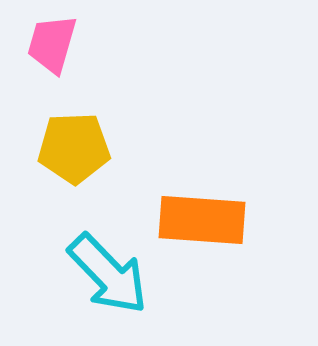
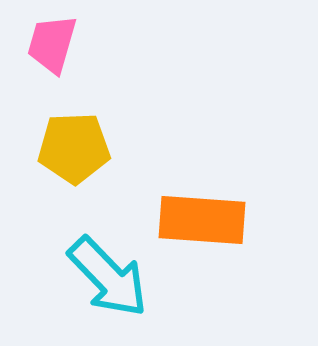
cyan arrow: moved 3 px down
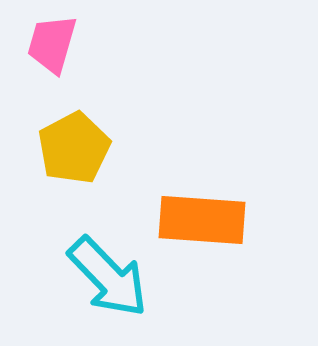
yellow pentagon: rotated 26 degrees counterclockwise
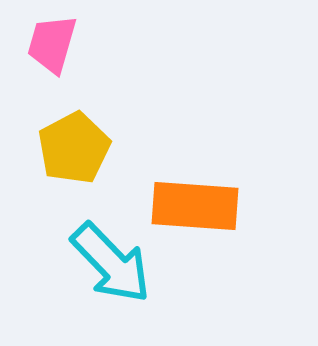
orange rectangle: moved 7 px left, 14 px up
cyan arrow: moved 3 px right, 14 px up
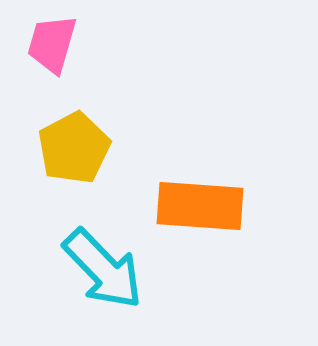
orange rectangle: moved 5 px right
cyan arrow: moved 8 px left, 6 px down
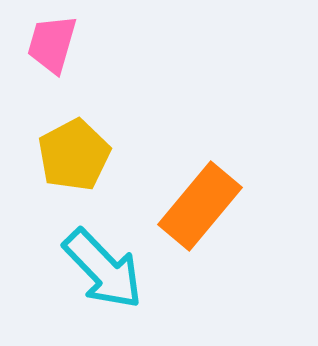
yellow pentagon: moved 7 px down
orange rectangle: rotated 54 degrees counterclockwise
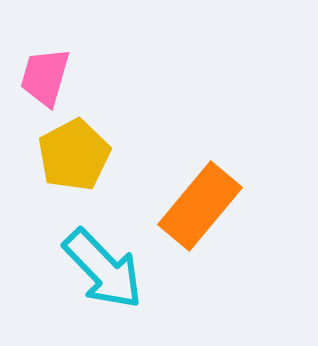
pink trapezoid: moved 7 px left, 33 px down
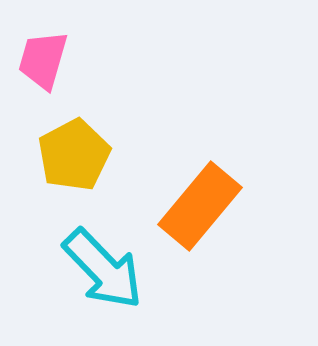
pink trapezoid: moved 2 px left, 17 px up
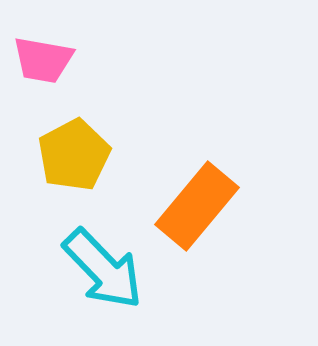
pink trapezoid: rotated 96 degrees counterclockwise
orange rectangle: moved 3 px left
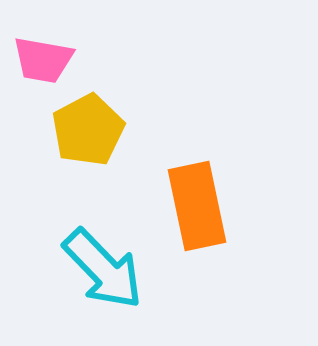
yellow pentagon: moved 14 px right, 25 px up
orange rectangle: rotated 52 degrees counterclockwise
